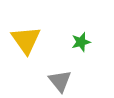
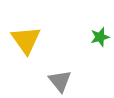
green star: moved 19 px right, 5 px up
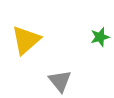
yellow triangle: rotated 24 degrees clockwise
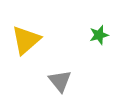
green star: moved 1 px left, 2 px up
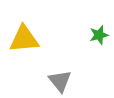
yellow triangle: moved 2 px left, 1 px up; rotated 36 degrees clockwise
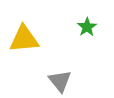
green star: moved 12 px left, 8 px up; rotated 18 degrees counterclockwise
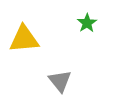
green star: moved 4 px up
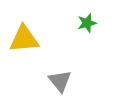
green star: rotated 18 degrees clockwise
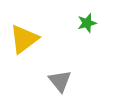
yellow triangle: rotated 32 degrees counterclockwise
